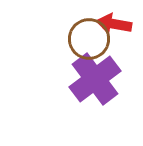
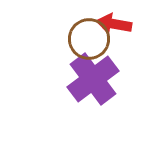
purple cross: moved 2 px left
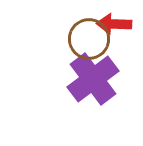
red arrow: rotated 8 degrees counterclockwise
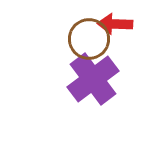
red arrow: moved 1 px right
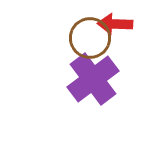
brown circle: moved 1 px right, 1 px up
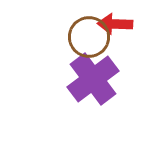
brown circle: moved 1 px left, 1 px up
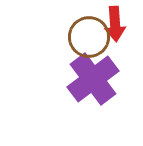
red arrow: rotated 96 degrees counterclockwise
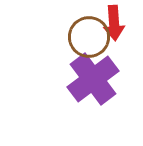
red arrow: moved 1 px left, 1 px up
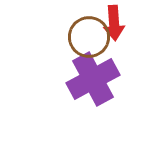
purple cross: rotated 9 degrees clockwise
